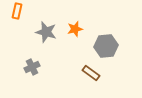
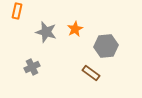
orange star: rotated 14 degrees counterclockwise
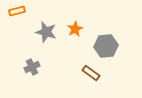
orange rectangle: rotated 63 degrees clockwise
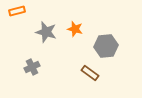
orange star: rotated 28 degrees counterclockwise
brown rectangle: moved 1 px left
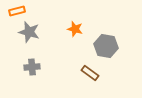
gray star: moved 17 px left
gray hexagon: rotated 15 degrees clockwise
gray cross: rotated 21 degrees clockwise
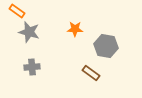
orange rectangle: rotated 49 degrees clockwise
orange star: rotated 14 degrees counterclockwise
brown rectangle: moved 1 px right
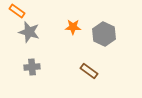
orange star: moved 2 px left, 2 px up
gray hexagon: moved 2 px left, 12 px up; rotated 15 degrees clockwise
brown rectangle: moved 2 px left, 2 px up
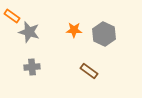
orange rectangle: moved 5 px left, 5 px down
orange star: moved 1 px right, 3 px down
